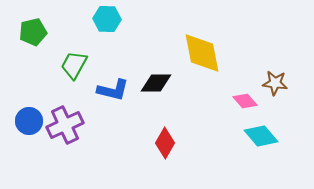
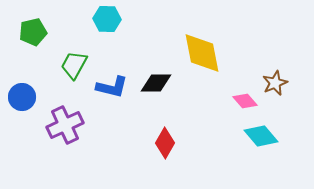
brown star: rotated 30 degrees counterclockwise
blue L-shape: moved 1 px left, 3 px up
blue circle: moved 7 px left, 24 px up
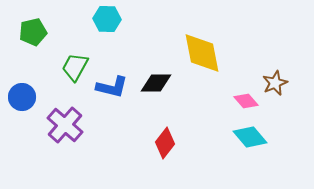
green trapezoid: moved 1 px right, 2 px down
pink diamond: moved 1 px right
purple cross: rotated 24 degrees counterclockwise
cyan diamond: moved 11 px left, 1 px down
red diamond: rotated 8 degrees clockwise
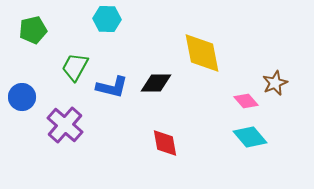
green pentagon: moved 2 px up
red diamond: rotated 48 degrees counterclockwise
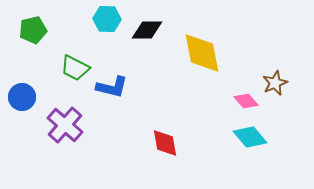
green trapezoid: moved 1 px down; rotated 92 degrees counterclockwise
black diamond: moved 9 px left, 53 px up
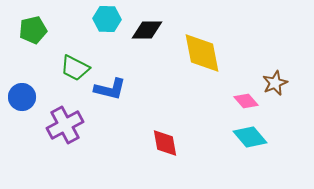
blue L-shape: moved 2 px left, 2 px down
purple cross: rotated 21 degrees clockwise
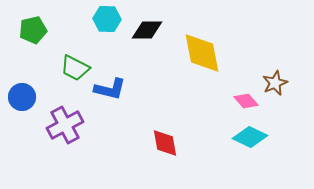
cyan diamond: rotated 24 degrees counterclockwise
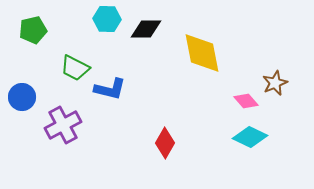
black diamond: moved 1 px left, 1 px up
purple cross: moved 2 px left
red diamond: rotated 40 degrees clockwise
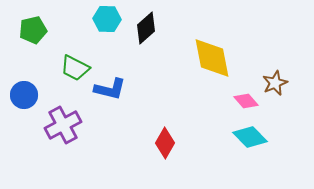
black diamond: moved 1 px up; rotated 40 degrees counterclockwise
yellow diamond: moved 10 px right, 5 px down
blue circle: moved 2 px right, 2 px up
cyan diamond: rotated 20 degrees clockwise
